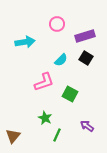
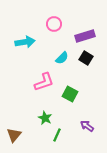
pink circle: moved 3 px left
cyan semicircle: moved 1 px right, 2 px up
brown triangle: moved 1 px right, 1 px up
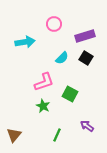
green star: moved 2 px left, 12 px up
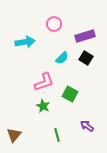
green line: rotated 40 degrees counterclockwise
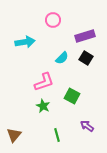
pink circle: moved 1 px left, 4 px up
green square: moved 2 px right, 2 px down
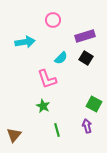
cyan semicircle: moved 1 px left
pink L-shape: moved 3 px right, 3 px up; rotated 90 degrees clockwise
green square: moved 22 px right, 8 px down
purple arrow: rotated 40 degrees clockwise
green line: moved 5 px up
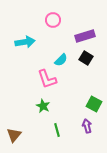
cyan semicircle: moved 2 px down
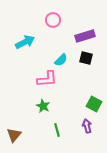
cyan arrow: rotated 18 degrees counterclockwise
black square: rotated 16 degrees counterclockwise
pink L-shape: rotated 75 degrees counterclockwise
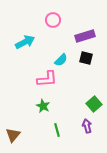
green square: rotated 21 degrees clockwise
brown triangle: moved 1 px left
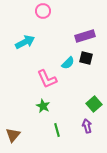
pink circle: moved 10 px left, 9 px up
cyan semicircle: moved 7 px right, 3 px down
pink L-shape: rotated 70 degrees clockwise
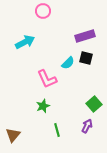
green star: rotated 24 degrees clockwise
purple arrow: rotated 40 degrees clockwise
